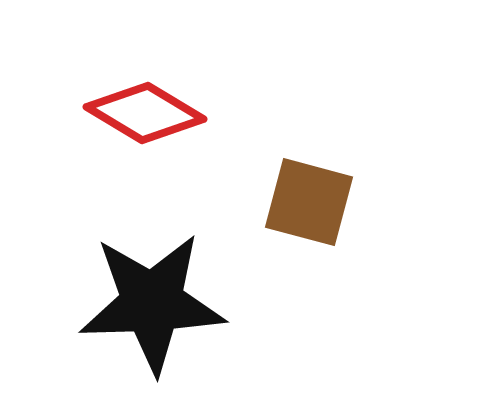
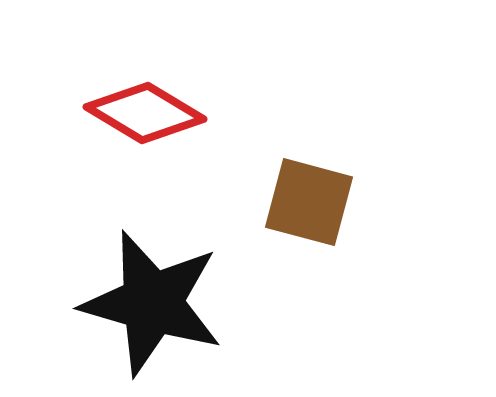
black star: rotated 18 degrees clockwise
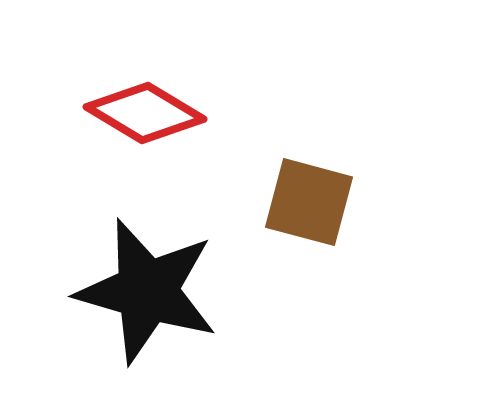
black star: moved 5 px left, 12 px up
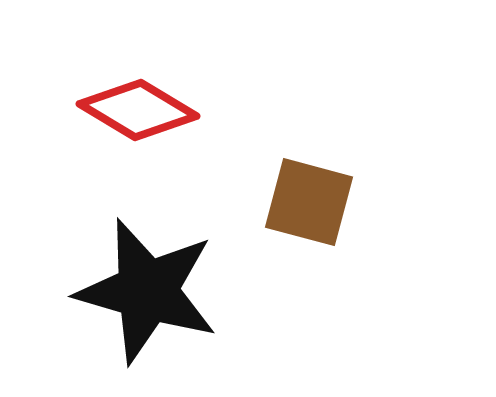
red diamond: moved 7 px left, 3 px up
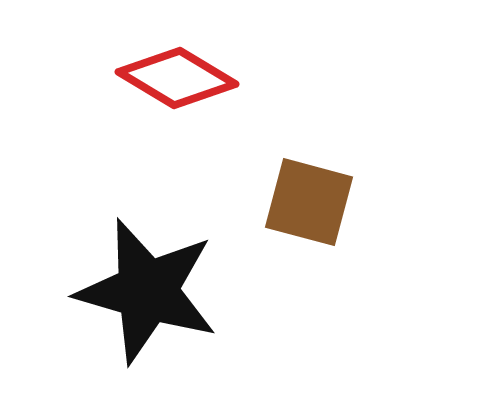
red diamond: moved 39 px right, 32 px up
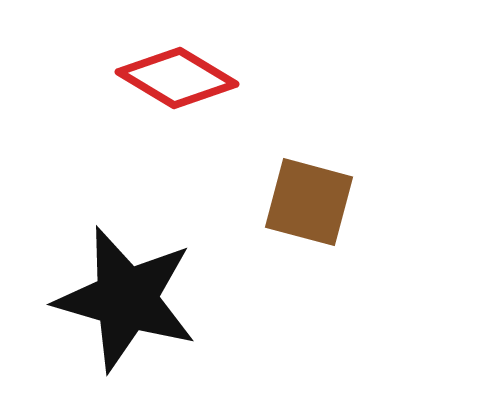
black star: moved 21 px left, 8 px down
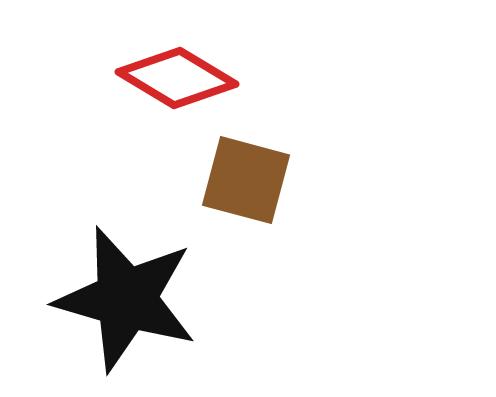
brown square: moved 63 px left, 22 px up
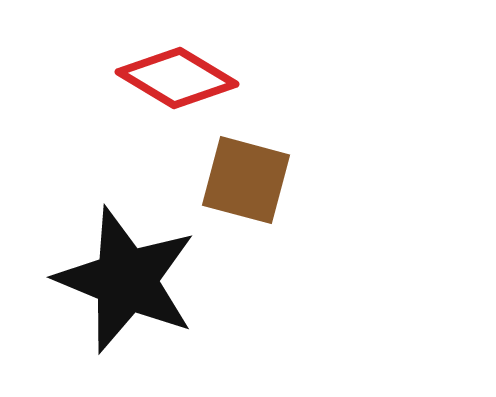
black star: moved 19 px up; rotated 6 degrees clockwise
